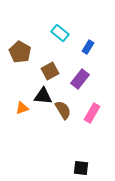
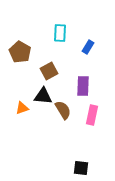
cyan rectangle: rotated 54 degrees clockwise
brown square: moved 1 px left
purple rectangle: moved 3 px right, 7 px down; rotated 36 degrees counterclockwise
pink rectangle: moved 2 px down; rotated 18 degrees counterclockwise
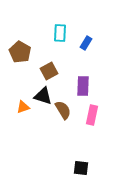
blue rectangle: moved 2 px left, 4 px up
black triangle: rotated 12 degrees clockwise
orange triangle: moved 1 px right, 1 px up
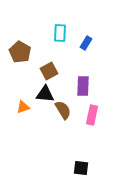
black triangle: moved 2 px right, 2 px up; rotated 12 degrees counterclockwise
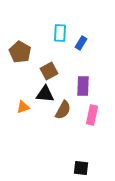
blue rectangle: moved 5 px left
brown semicircle: rotated 60 degrees clockwise
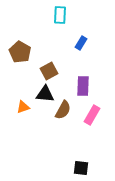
cyan rectangle: moved 18 px up
pink rectangle: rotated 18 degrees clockwise
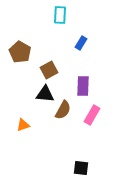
brown square: moved 1 px up
orange triangle: moved 18 px down
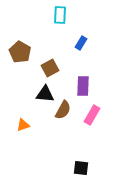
brown square: moved 1 px right, 2 px up
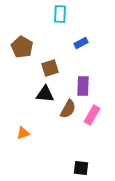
cyan rectangle: moved 1 px up
blue rectangle: rotated 32 degrees clockwise
brown pentagon: moved 2 px right, 5 px up
brown square: rotated 12 degrees clockwise
brown semicircle: moved 5 px right, 1 px up
orange triangle: moved 8 px down
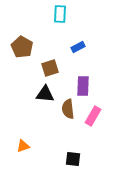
blue rectangle: moved 3 px left, 4 px down
brown semicircle: rotated 144 degrees clockwise
pink rectangle: moved 1 px right, 1 px down
orange triangle: moved 13 px down
black square: moved 8 px left, 9 px up
